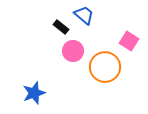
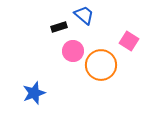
black rectangle: moved 2 px left; rotated 56 degrees counterclockwise
orange circle: moved 4 px left, 2 px up
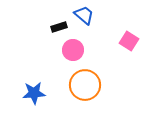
pink circle: moved 1 px up
orange circle: moved 16 px left, 20 px down
blue star: rotated 15 degrees clockwise
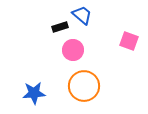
blue trapezoid: moved 2 px left
black rectangle: moved 1 px right
pink square: rotated 12 degrees counterclockwise
orange circle: moved 1 px left, 1 px down
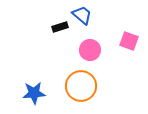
pink circle: moved 17 px right
orange circle: moved 3 px left
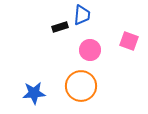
blue trapezoid: rotated 55 degrees clockwise
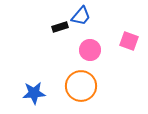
blue trapezoid: moved 1 px left, 1 px down; rotated 35 degrees clockwise
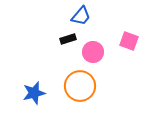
black rectangle: moved 8 px right, 12 px down
pink circle: moved 3 px right, 2 px down
orange circle: moved 1 px left
blue star: rotated 10 degrees counterclockwise
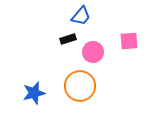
pink square: rotated 24 degrees counterclockwise
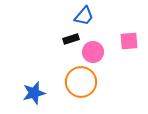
blue trapezoid: moved 3 px right
black rectangle: moved 3 px right
orange circle: moved 1 px right, 4 px up
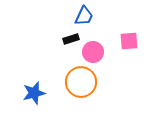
blue trapezoid: rotated 15 degrees counterclockwise
